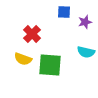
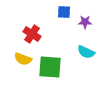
purple star: rotated 16 degrees clockwise
red cross: rotated 12 degrees counterclockwise
cyan semicircle: rotated 12 degrees clockwise
green square: moved 2 px down
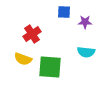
red cross: rotated 24 degrees clockwise
cyan semicircle: rotated 18 degrees counterclockwise
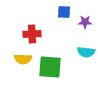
red cross: rotated 30 degrees clockwise
yellow semicircle: rotated 18 degrees counterclockwise
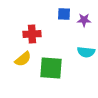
blue square: moved 2 px down
purple star: moved 1 px left, 2 px up
yellow semicircle: rotated 42 degrees counterclockwise
green square: moved 1 px right, 1 px down
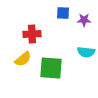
blue square: moved 1 px left, 1 px up
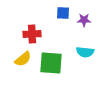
cyan semicircle: moved 1 px left
green square: moved 5 px up
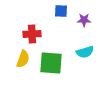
blue square: moved 2 px left, 2 px up
cyan semicircle: rotated 24 degrees counterclockwise
yellow semicircle: rotated 30 degrees counterclockwise
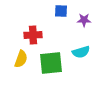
red cross: moved 1 px right, 1 px down
cyan semicircle: moved 4 px left
yellow semicircle: moved 2 px left
green square: rotated 10 degrees counterclockwise
